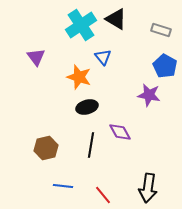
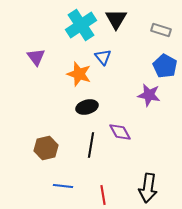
black triangle: rotated 30 degrees clockwise
orange star: moved 3 px up
red line: rotated 30 degrees clockwise
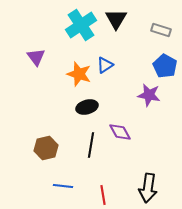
blue triangle: moved 2 px right, 8 px down; rotated 36 degrees clockwise
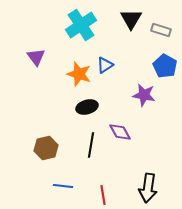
black triangle: moved 15 px right
purple star: moved 5 px left
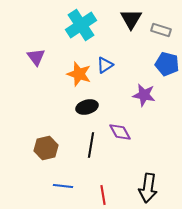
blue pentagon: moved 2 px right, 2 px up; rotated 15 degrees counterclockwise
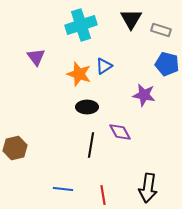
cyan cross: rotated 16 degrees clockwise
blue triangle: moved 1 px left, 1 px down
black ellipse: rotated 15 degrees clockwise
brown hexagon: moved 31 px left
blue line: moved 3 px down
